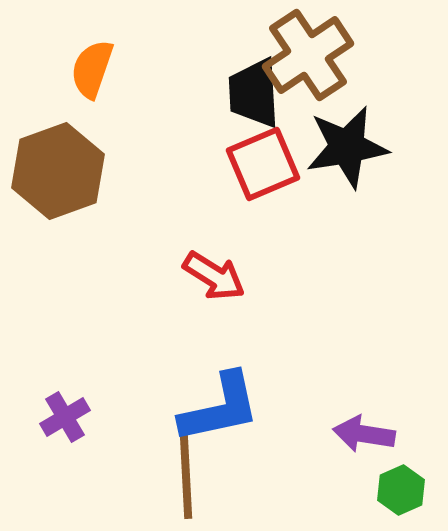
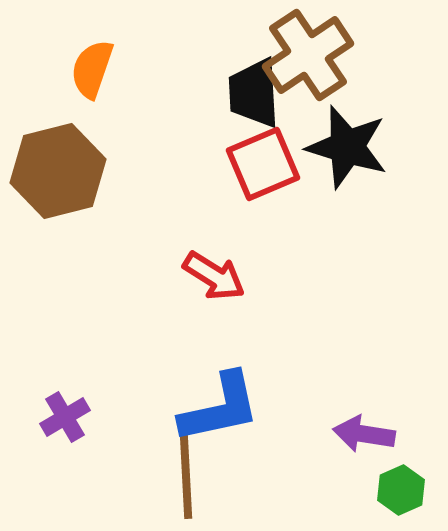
black star: rotated 26 degrees clockwise
brown hexagon: rotated 6 degrees clockwise
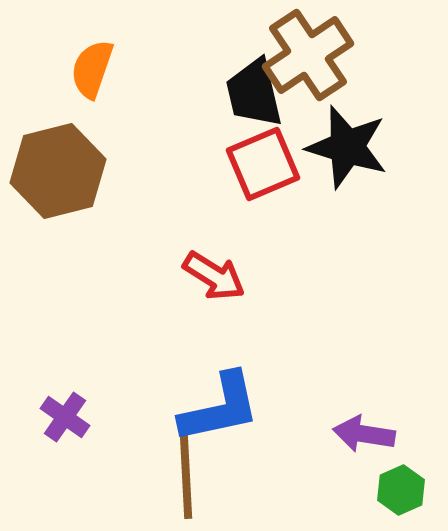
black trapezoid: rotated 10 degrees counterclockwise
purple cross: rotated 24 degrees counterclockwise
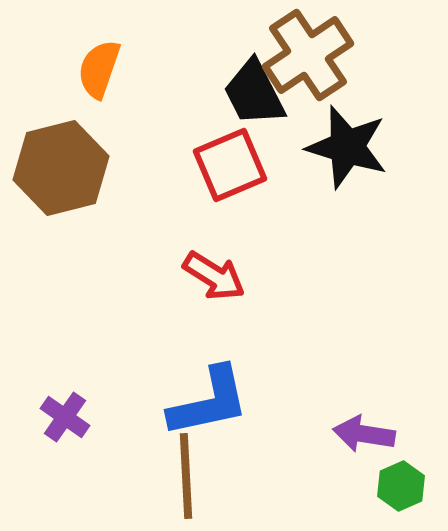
orange semicircle: moved 7 px right
black trapezoid: rotated 14 degrees counterclockwise
red square: moved 33 px left, 1 px down
brown hexagon: moved 3 px right, 3 px up
blue L-shape: moved 11 px left, 6 px up
green hexagon: moved 4 px up
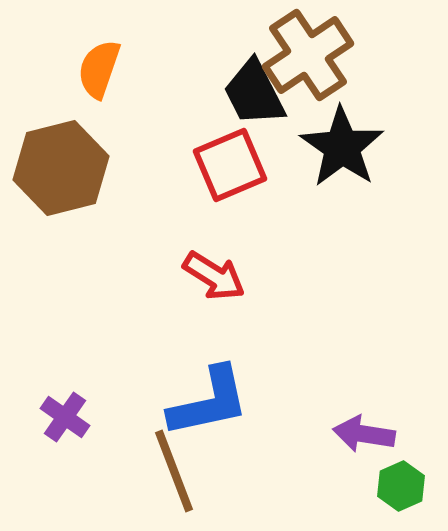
black star: moved 5 px left; rotated 18 degrees clockwise
brown line: moved 12 px left, 5 px up; rotated 18 degrees counterclockwise
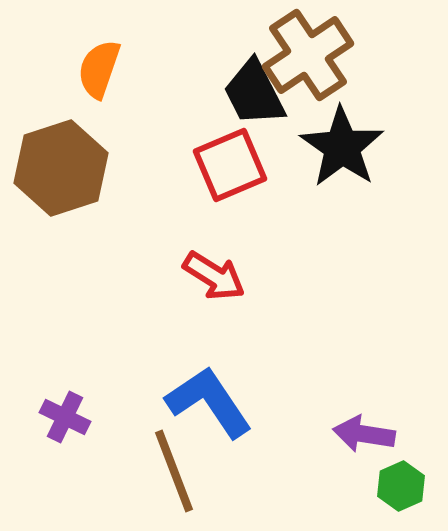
brown hexagon: rotated 4 degrees counterclockwise
blue L-shape: rotated 112 degrees counterclockwise
purple cross: rotated 9 degrees counterclockwise
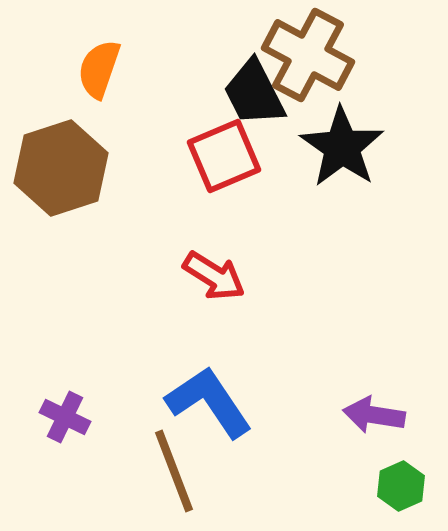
brown cross: rotated 28 degrees counterclockwise
red square: moved 6 px left, 9 px up
purple arrow: moved 10 px right, 19 px up
